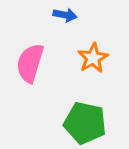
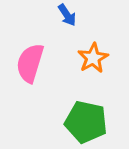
blue arrow: moved 2 px right; rotated 45 degrees clockwise
green pentagon: moved 1 px right, 1 px up
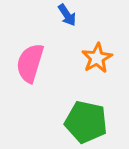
orange star: moved 4 px right
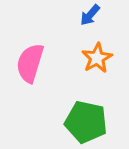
blue arrow: moved 23 px right; rotated 75 degrees clockwise
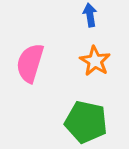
blue arrow: rotated 130 degrees clockwise
orange star: moved 2 px left, 3 px down; rotated 12 degrees counterclockwise
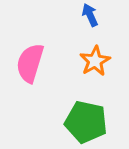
blue arrow: rotated 15 degrees counterclockwise
orange star: rotated 12 degrees clockwise
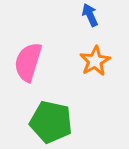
pink semicircle: moved 2 px left, 1 px up
green pentagon: moved 35 px left
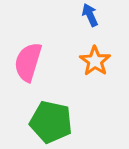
orange star: rotated 8 degrees counterclockwise
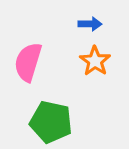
blue arrow: moved 9 px down; rotated 115 degrees clockwise
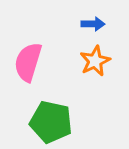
blue arrow: moved 3 px right
orange star: rotated 12 degrees clockwise
